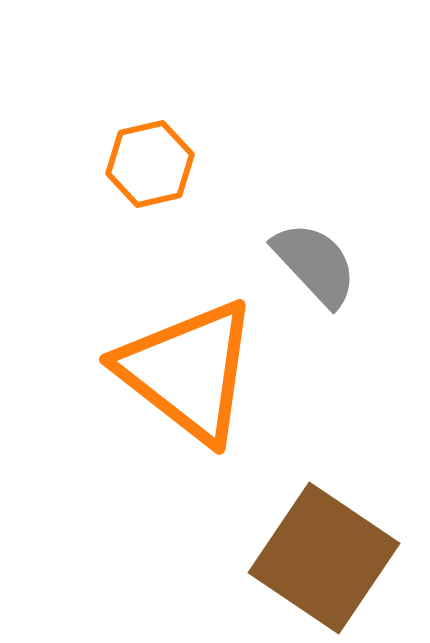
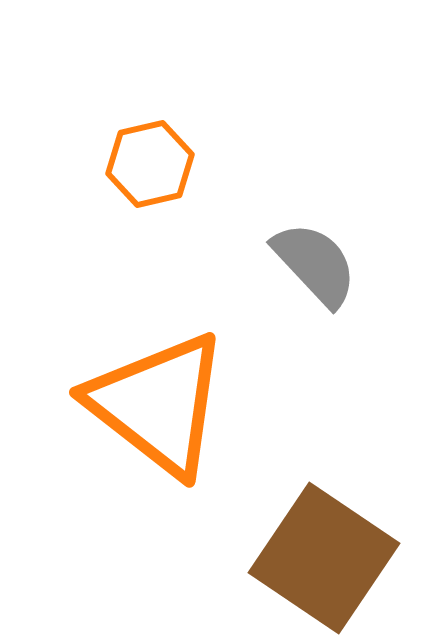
orange triangle: moved 30 px left, 33 px down
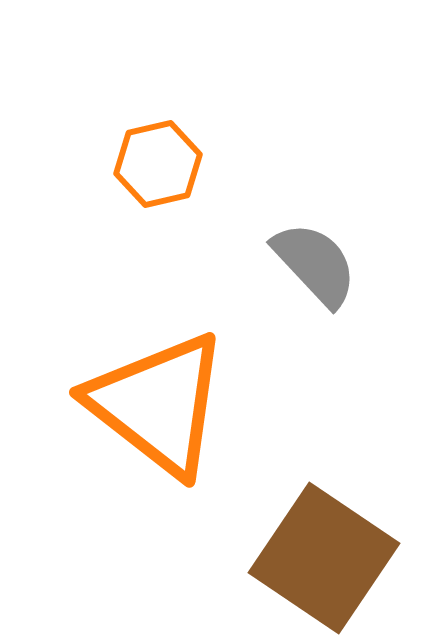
orange hexagon: moved 8 px right
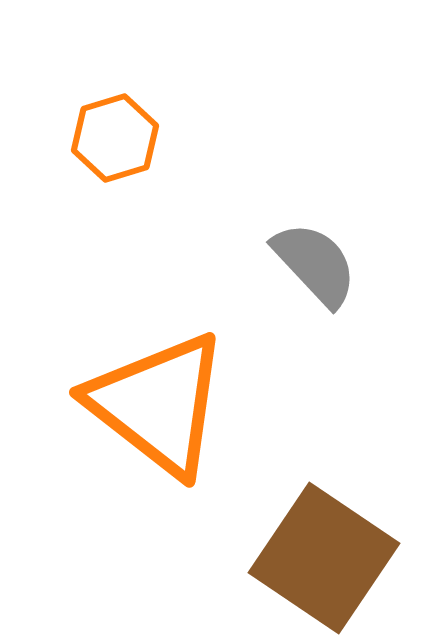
orange hexagon: moved 43 px left, 26 px up; rotated 4 degrees counterclockwise
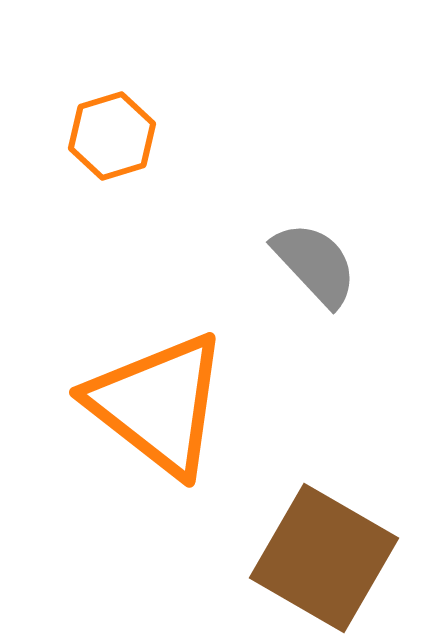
orange hexagon: moved 3 px left, 2 px up
brown square: rotated 4 degrees counterclockwise
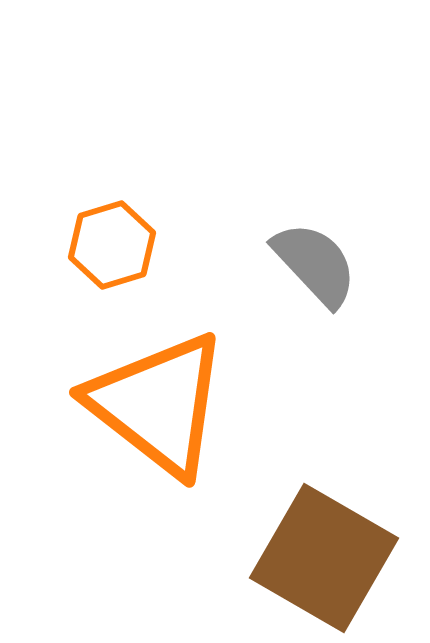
orange hexagon: moved 109 px down
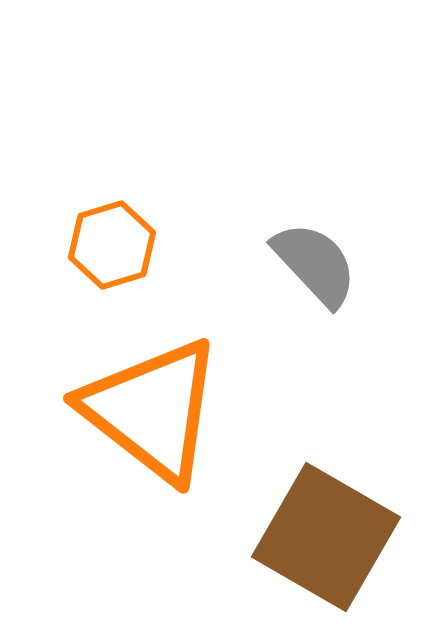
orange triangle: moved 6 px left, 6 px down
brown square: moved 2 px right, 21 px up
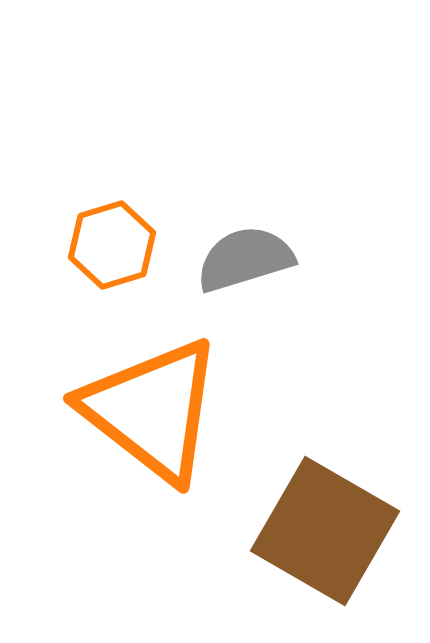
gray semicircle: moved 70 px left, 5 px up; rotated 64 degrees counterclockwise
brown square: moved 1 px left, 6 px up
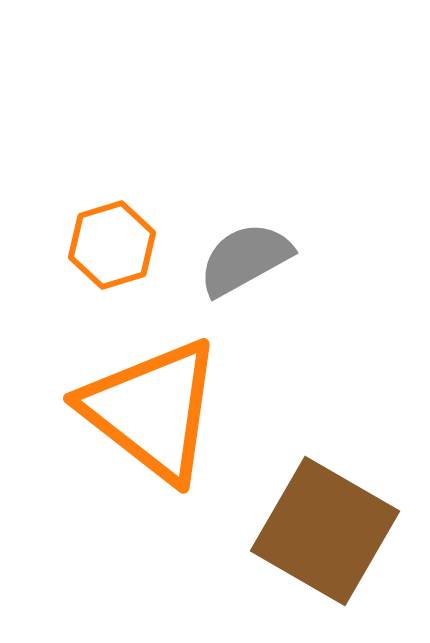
gray semicircle: rotated 12 degrees counterclockwise
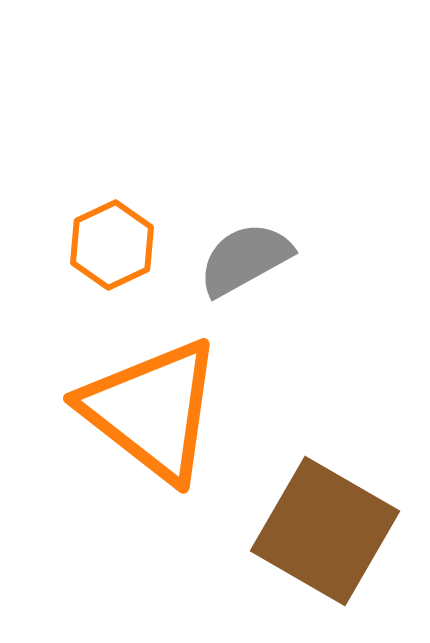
orange hexagon: rotated 8 degrees counterclockwise
